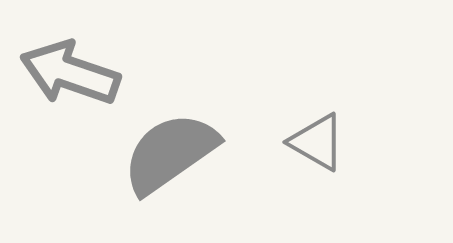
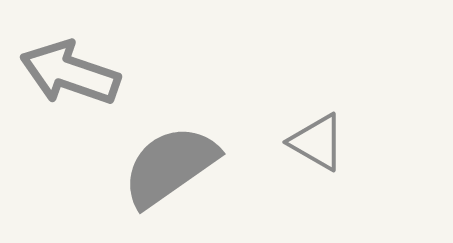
gray semicircle: moved 13 px down
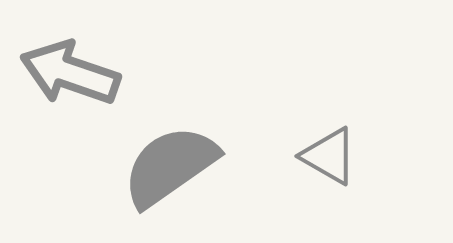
gray triangle: moved 12 px right, 14 px down
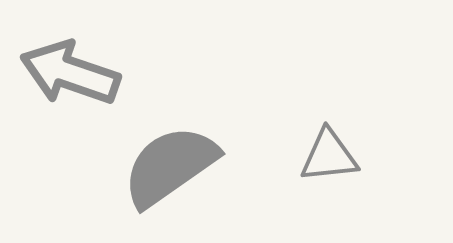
gray triangle: rotated 36 degrees counterclockwise
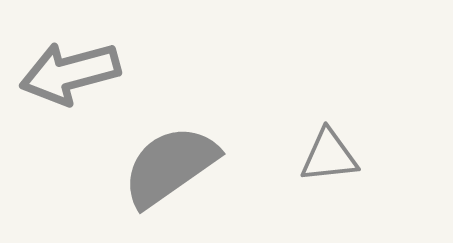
gray arrow: rotated 34 degrees counterclockwise
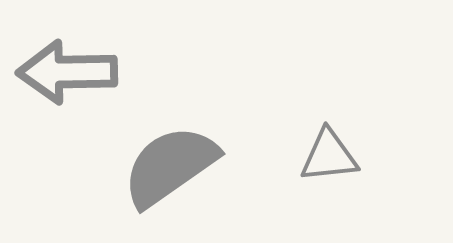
gray arrow: moved 3 px left, 1 px up; rotated 14 degrees clockwise
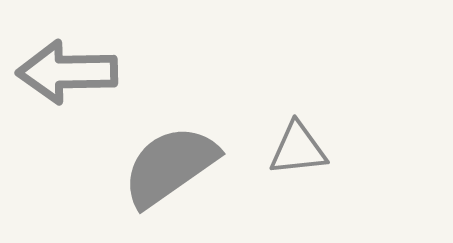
gray triangle: moved 31 px left, 7 px up
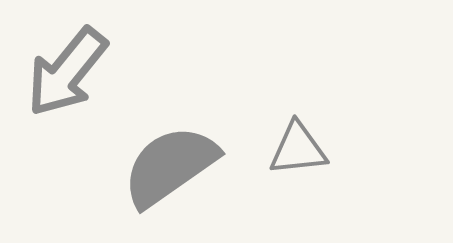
gray arrow: rotated 50 degrees counterclockwise
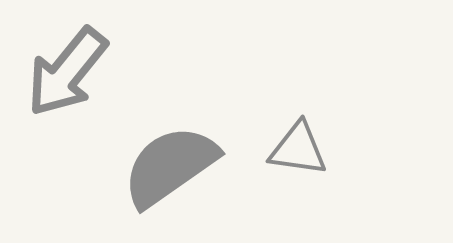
gray triangle: rotated 14 degrees clockwise
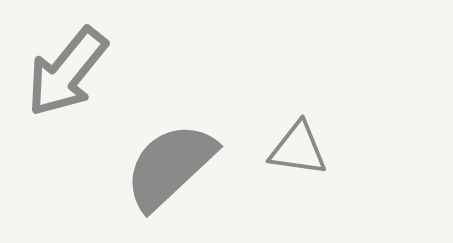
gray semicircle: rotated 8 degrees counterclockwise
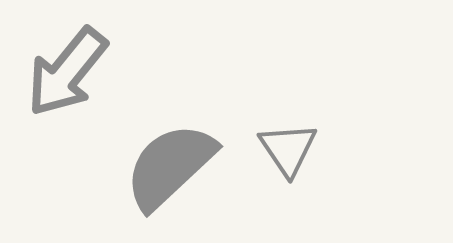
gray triangle: moved 10 px left; rotated 48 degrees clockwise
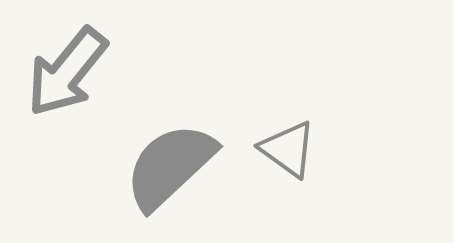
gray triangle: rotated 20 degrees counterclockwise
